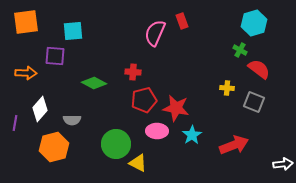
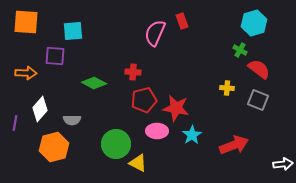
orange square: rotated 12 degrees clockwise
gray square: moved 4 px right, 2 px up
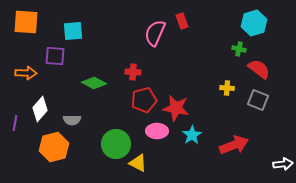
green cross: moved 1 px left, 1 px up; rotated 16 degrees counterclockwise
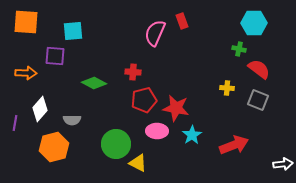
cyan hexagon: rotated 15 degrees clockwise
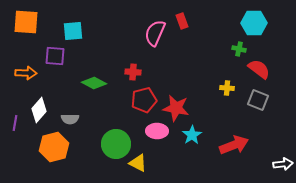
white diamond: moved 1 px left, 1 px down
gray semicircle: moved 2 px left, 1 px up
